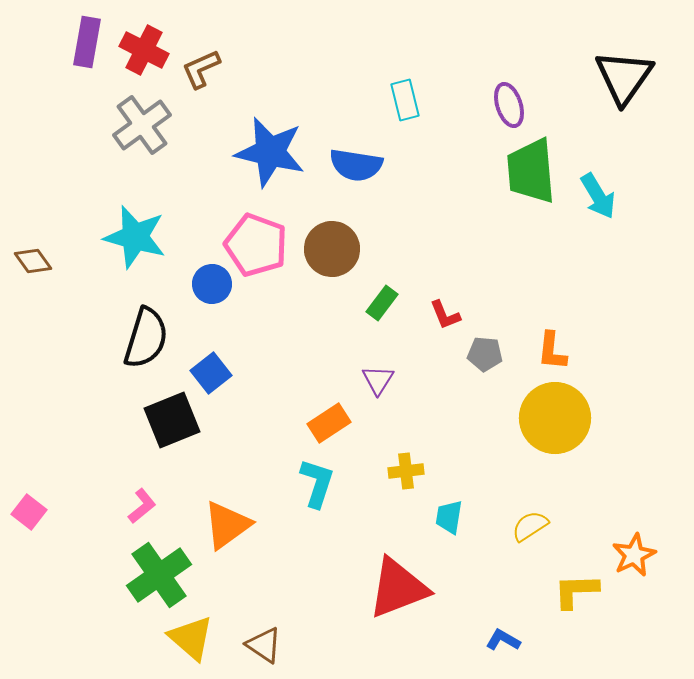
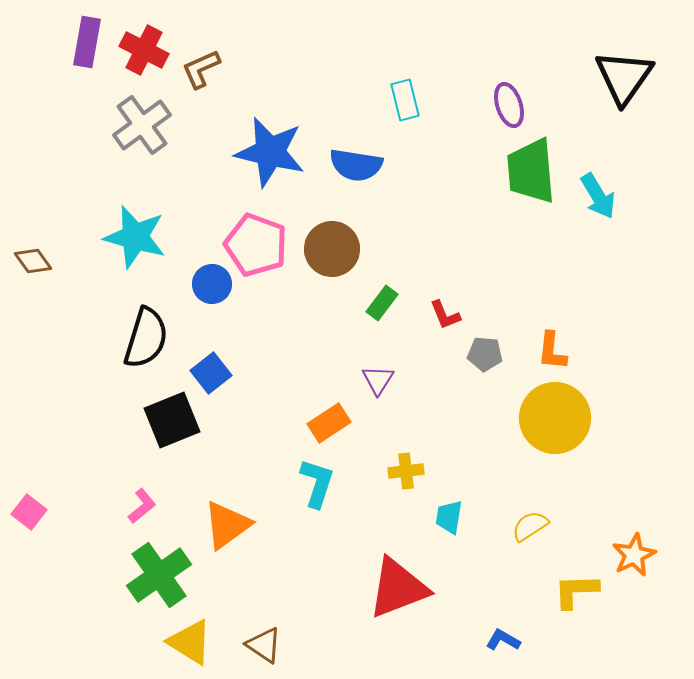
yellow triangle: moved 1 px left, 4 px down; rotated 9 degrees counterclockwise
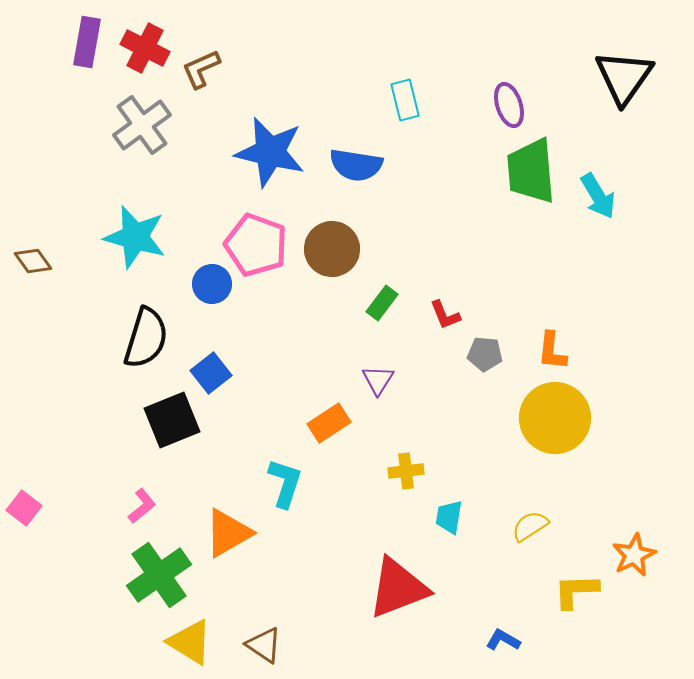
red cross: moved 1 px right, 2 px up
cyan L-shape: moved 32 px left
pink square: moved 5 px left, 4 px up
orange triangle: moved 1 px right, 8 px down; rotated 6 degrees clockwise
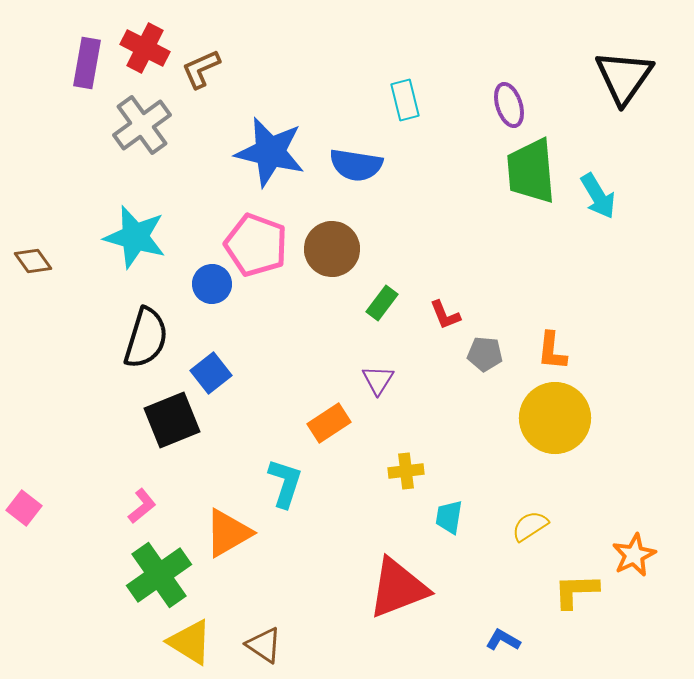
purple rectangle: moved 21 px down
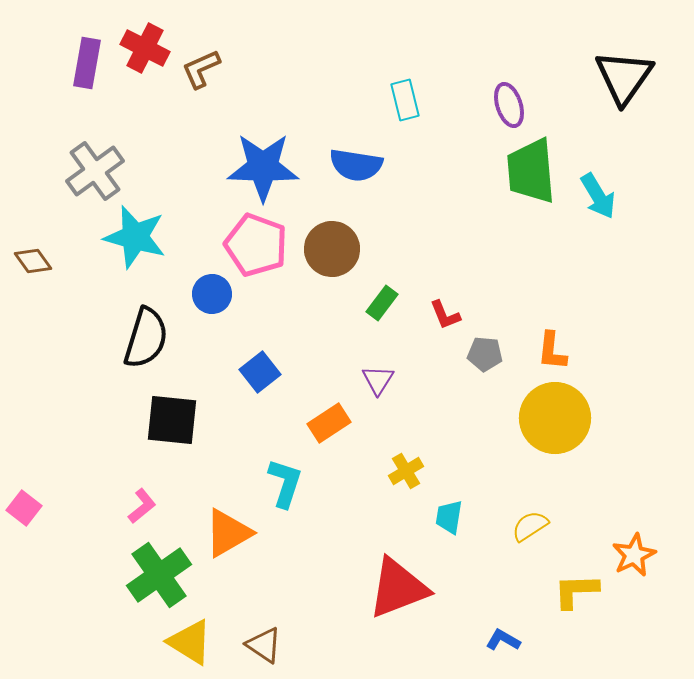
gray cross: moved 47 px left, 46 px down
blue star: moved 7 px left, 15 px down; rotated 12 degrees counterclockwise
blue circle: moved 10 px down
blue square: moved 49 px right, 1 px up
black square: rotated 28 degrees clockwise
yellow cross: rotated 24 degrees counterclockwise
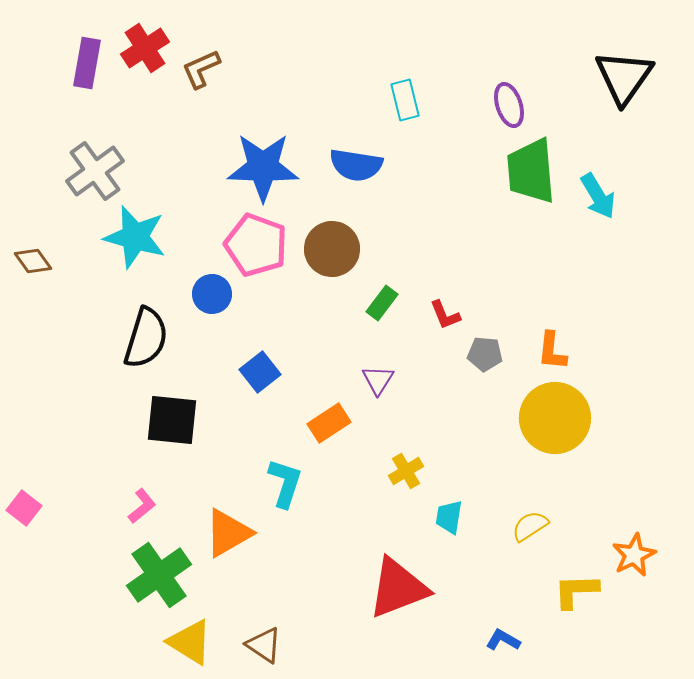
red cross: rotated 30 degrees clockwise
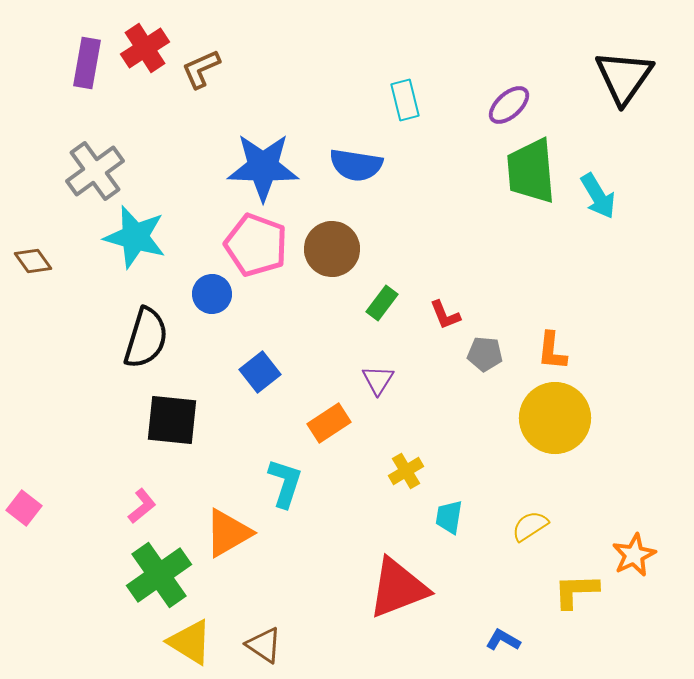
purple ellipse: rotated 66 degrees clockwise
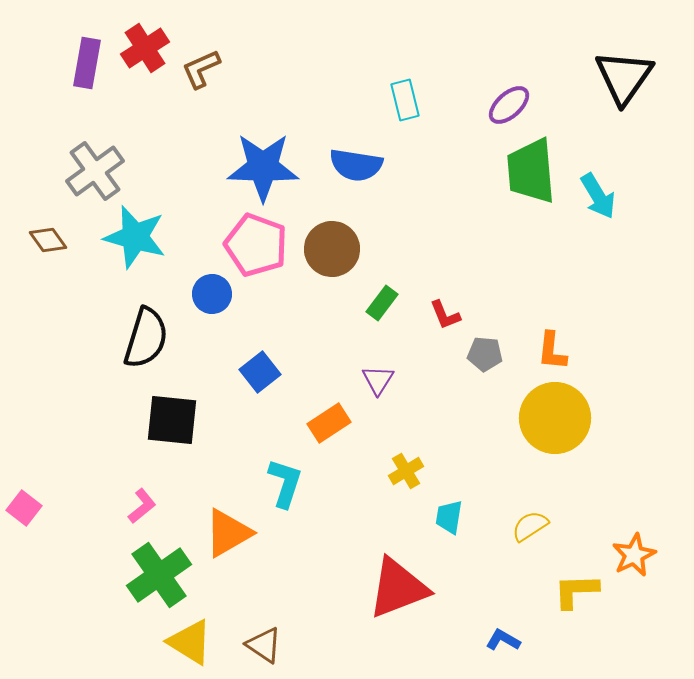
brown diamond: moved 15 px right, 21 px up
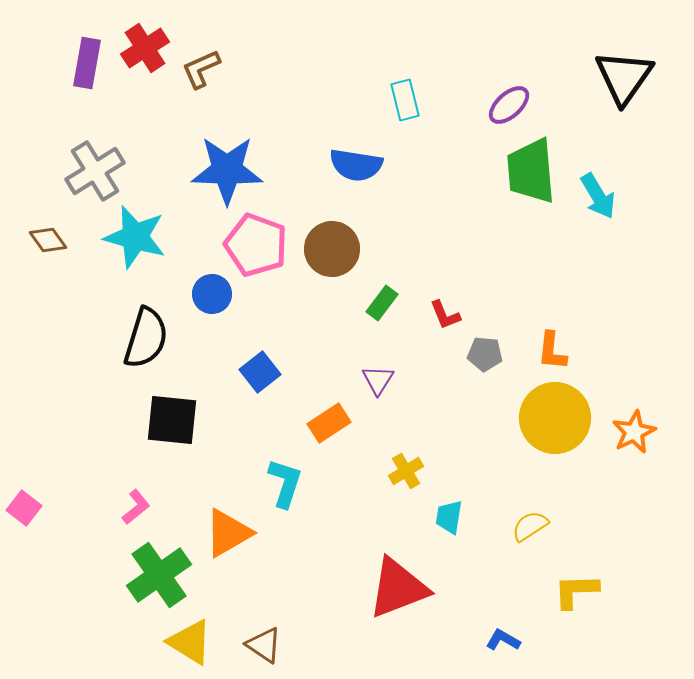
blue star: moved 36 px left, 3 px down
gray cross: rotated 4 degrees clockwise
pink L-shape: moved 6 px left, 1 px down
orange star: moved 123 px up
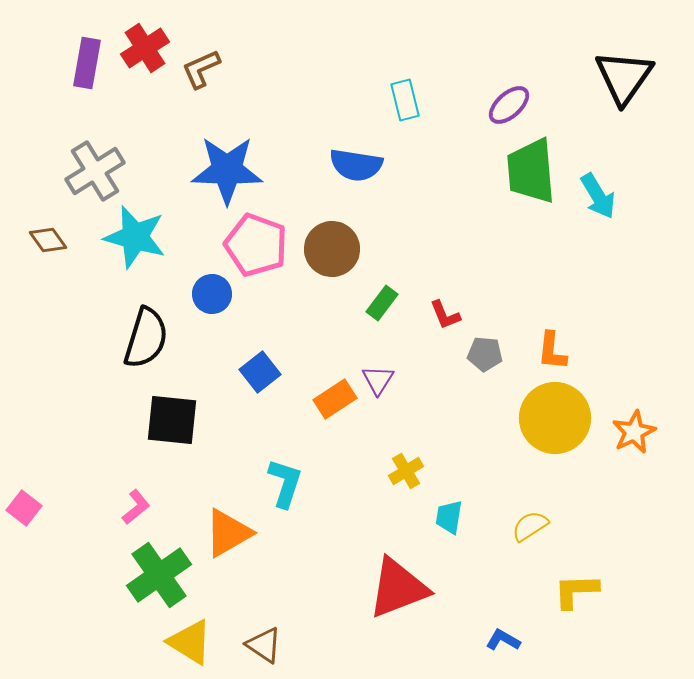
orange rectangle: moved 6 px right, 24 px up
